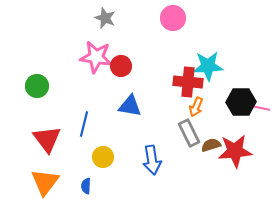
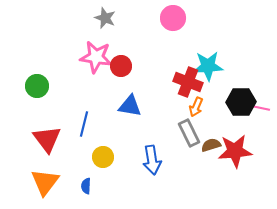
red cross: rotated 16 degrees clockwise
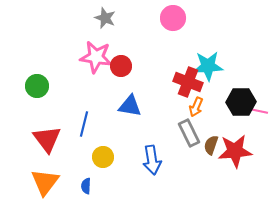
pink line: moved 2 px left, 3 px down
brown semicircle: rotated 54 degrees counterclockwise
